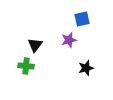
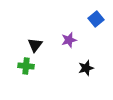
blue square: moved 14 px right; rotated 28 degrees counterclockwise
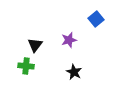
black star: moved 12 px left, 4 px down; rotated 28 degrees counterclockwise
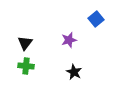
black triangle: moved 10 px left, 2 px up
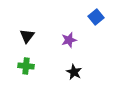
blue square: moved 2 px up
black triangle: moved 2 px right, 7 px up
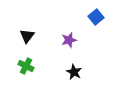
green cross: rotated 21 degrees clockwise
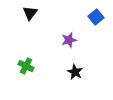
black triangle: moved 3 px right, 23 px up
black star: moved 1 px right
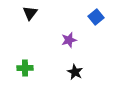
green cross: moved 1 px left, 2 px down; rotated 28 degrees counterclockwise
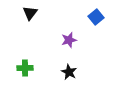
black star: moved 6 px left
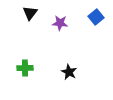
purple star: moved 9 px left, 17 px up; rotated 21 degrees clockwise
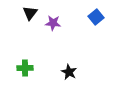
purple star: moved 7 px left
